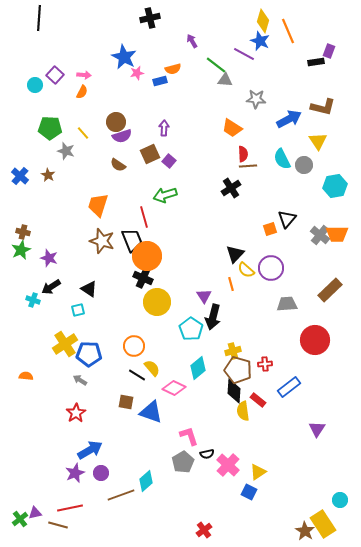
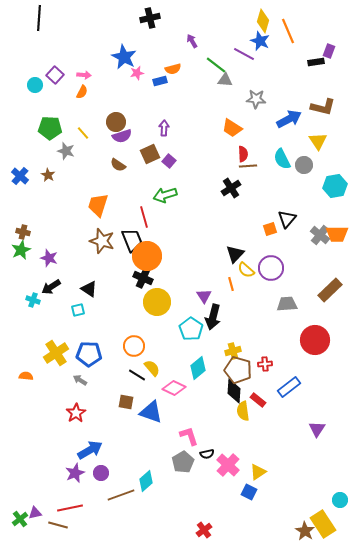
yellow cross at (65, 344): moved 9 px left, 9 px down
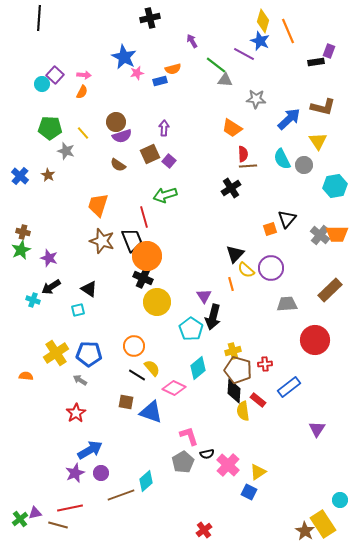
cyan circle at (35, 85): moved 7 px right, 1 px up
blue arrow at (289, 119): rotated 15 degrees counterclockwise
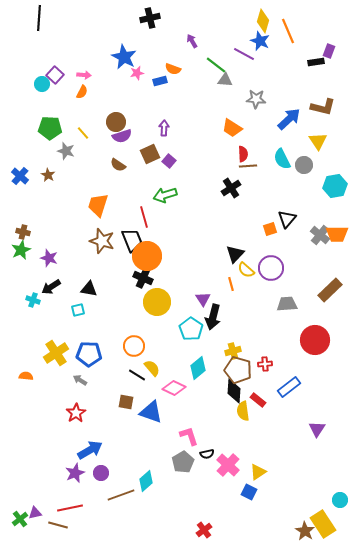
orange semicircle at (173, 69): rotated 35 degrees clockwise
black triangle at (89, 289): rotated 24 degrees counterclockwise
purple triangle at (204, 296): moved 1 px left, 3 px down
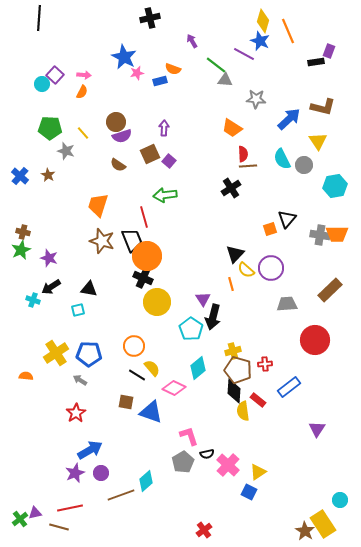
green arrow at (165, 195): rotated 10 degrees clockwise
gray cross at (320, 235): rotated 30 degrees counterclockwise
brown line at (58, 525): moved 1 px right, 2 px down
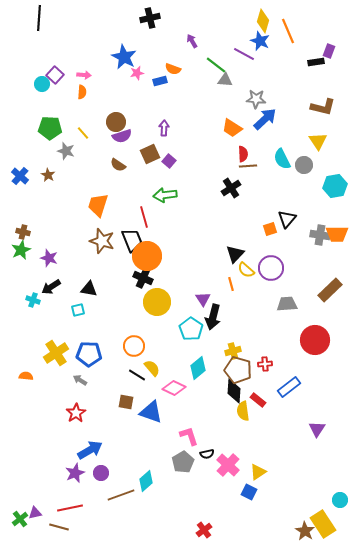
orange semicircle at (82, 92): rotated 24 degrees counterclockwise
blue arrow at (289, 119): moved 24 px left
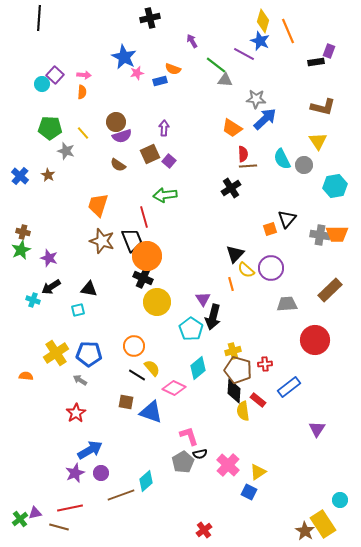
black semicircle at (207, 454): moved 7 px left
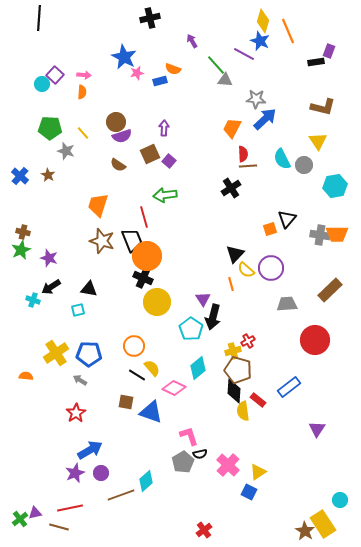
green line at (216, 65): rotated 10 degrees clockwise
orange trapezoid at (232, 128): rotated 85 degrees clockwise
red cross at (265, 364): moved 17 px left, 23 px up; rotated 24 degrees counterclockwise
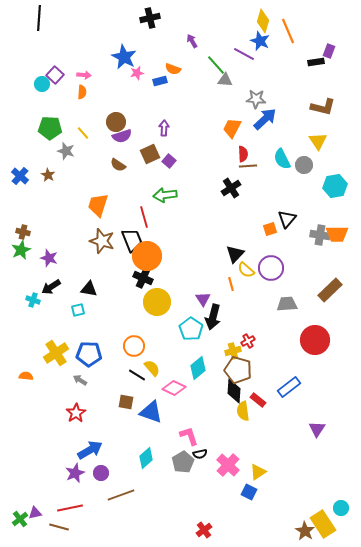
cyan diamond at (146, 481): moved 23 px up
cyan circle at (340, 500): moved 1 px right, 8 px down
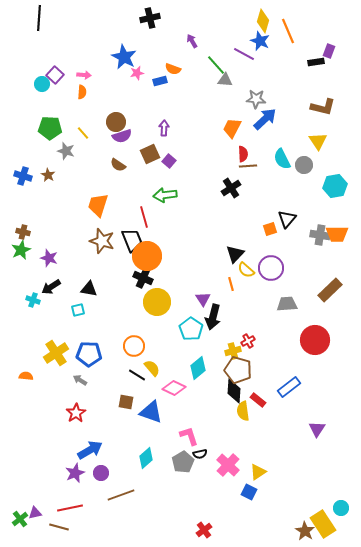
blue cross at (20, 176): moved 3 px right; rotated 24 degrees counterclockwise
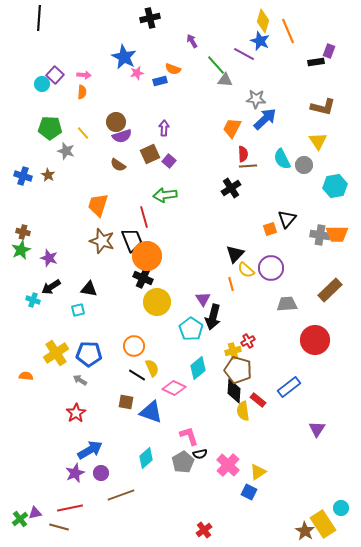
yellow semicircle at (152, 368): rotated 18 degrees clockwise
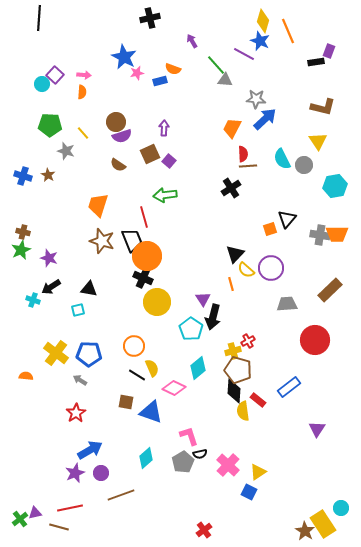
green pentagon at (50, 128): moved 3 px up
yellow cross at (56, 353): rotated 20 degrees counterclockwise
